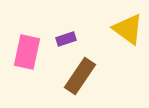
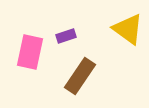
purple rectangle: moved 3 px up
pink rectangle: moved 3 px right
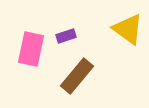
pink rectangle: moved 1 px right, 3 px up
brown rectangle: moved 3 px left; rotated 6 degrees clockwise
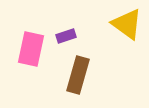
yellow triangle: moved 1 px left, 5 px up
brown rectangle: moved 1 px right, 1 px up; rotated 24 degrees counterclockwise
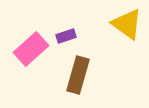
pink rectangle: rotated 36 degrees clockwise
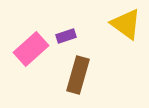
yellow triangle: moved 1 px left
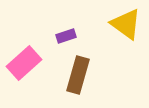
pink rectangle: moved 7 px left, 14 px down
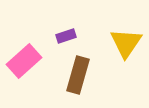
yellow triangle: moved 19 px down; rotated 28 degrees clockwise
pink rectangle: moved 2 px up
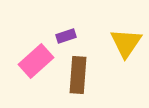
pink rectangle: moved 12 px right
brown rectangle: rotated 12 degrees counterclockwise
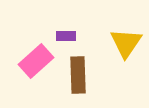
purple rectangle: rotated 18 degrees clockwise
brown rectangle: rotated 6 degrees counterclockwise
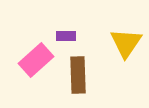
pink rectangle: moved 1 px up
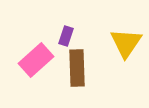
purple rectangle: rotated 72 degrees counterclockwise
brown rectangle: moved 1 px left, 7 px up
